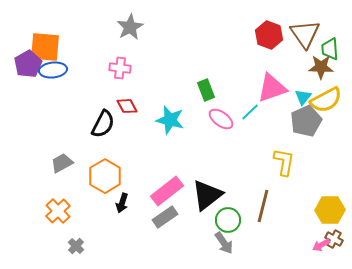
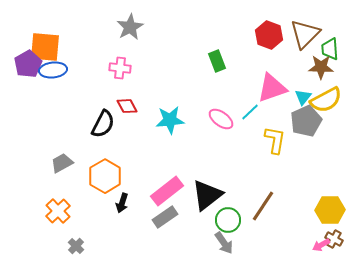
brown triangle: rotated 20 degrees clockwise
green rectangle: moved 11 px right, 29 px up
cyan star: rotated 20 degrees counterclockwise
yellow L-shape: moved 9 px left, 22 px up
brown line: rotated 20 degrees clockwise
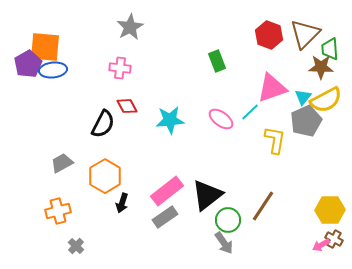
orange cross: rotated 30 degrees clockwise
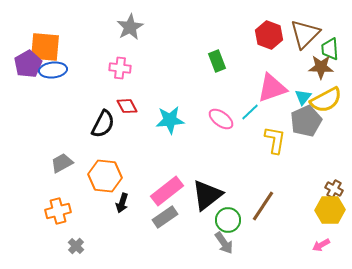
orange hexagon: rotated 24 degrees counterclockwise
brown cross: moved 50 px up
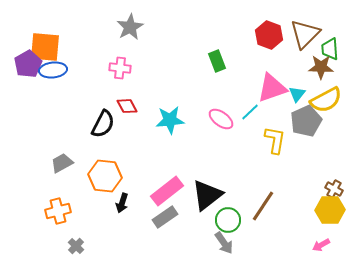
cyan triangle: moved 6 px left, 3 px up
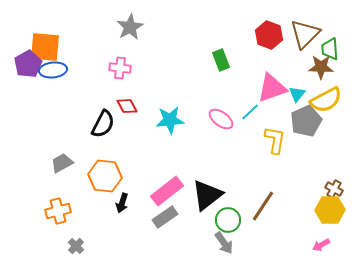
green rectangle: moved 4 px right, 1 px up
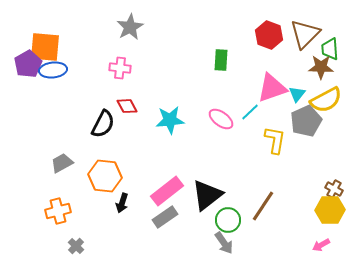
green rectangle: rotated 25 degrees clockwise
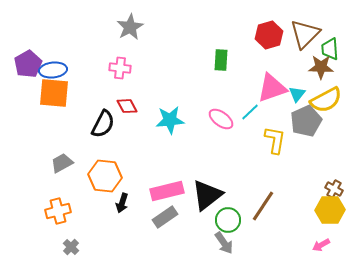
red hexagon: rotated 24 degrees clockwise
orange square: moved 9 px right, 46 px down
pink rectangle: rotated 24 degrees clockwise
gray cross: moved 5 px left, 1 px down
